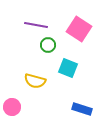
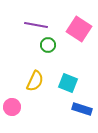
cyan square: moved 15 px down
yellow semicircle: rotated 80 degrees counterclockwise
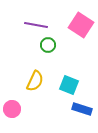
pink square: moved 2 px right, 4 px up
cyan square: moved 1 px right, 2 px down
pink circle: moved 2 px down
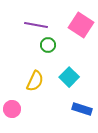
cyan square: moved 8 px up; rotated 24 degrees clockwise
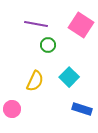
purple line: moved 1 px up
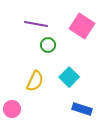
pink square: moved 1 px right, 1 px down
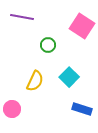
purple line: moved 14 px left, 7 px up
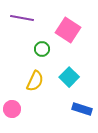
purple line: moved 1 px down
pink square: moved 14 px left, 4 px down
green circle: moved 6 px left, 4 px down
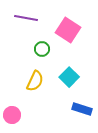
purple line: moved 4 px right
pink circle: moved 6 px down
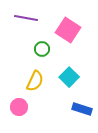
pink circle: moved 7 px right, 8 px up
